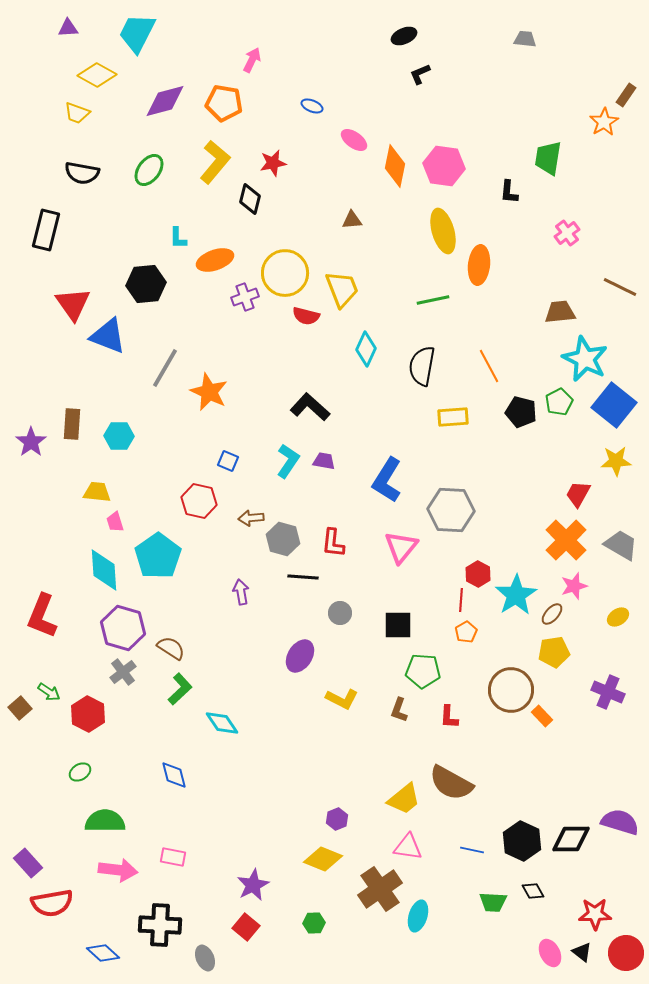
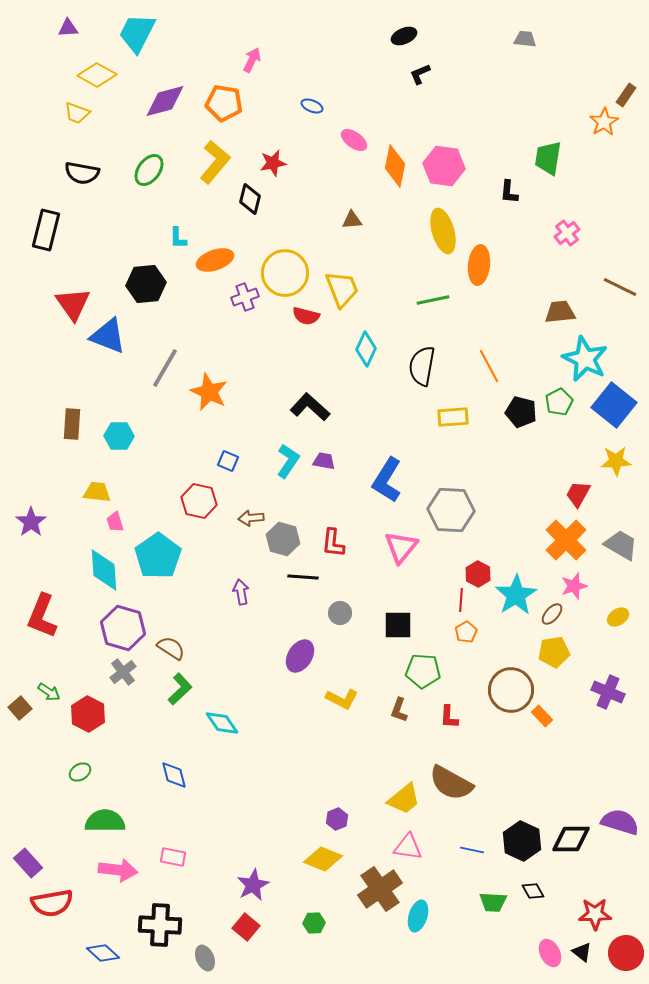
purple star at (31, 442): moved 80 px down
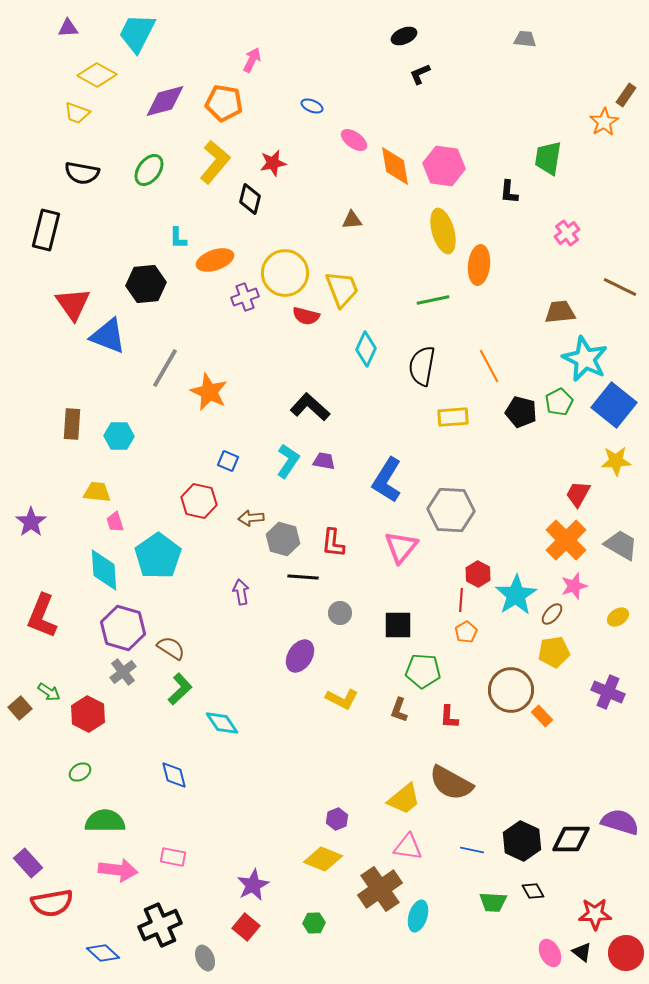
orange diamond at (395, 166): rotated 21 degrees counterclockwise
black cross at (160, 925): rotated 27 degrees counterclockwise
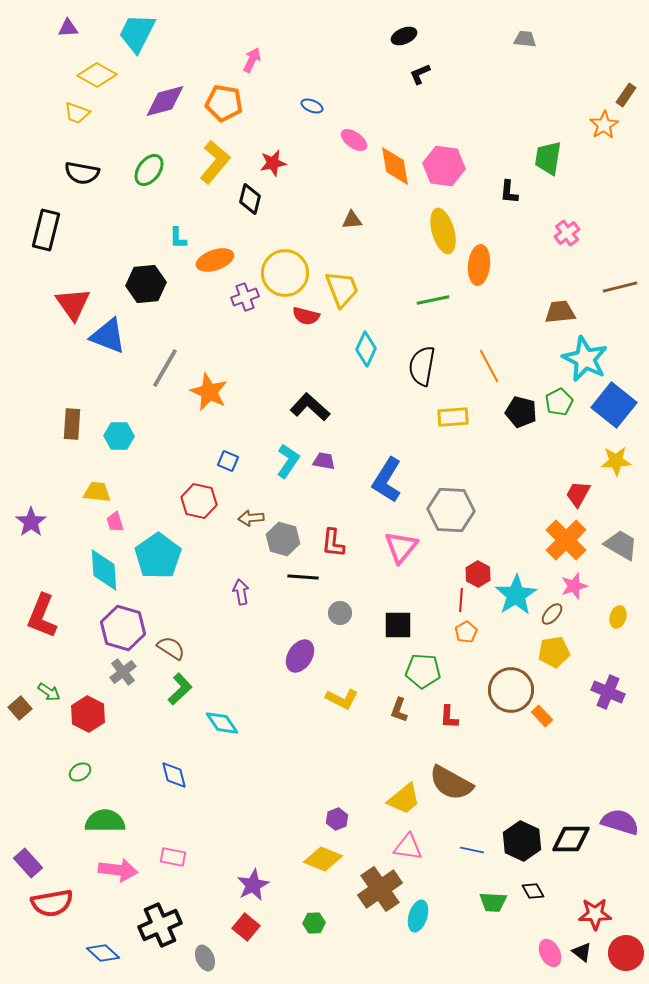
orange star at (604, 122): moved 3 px down
brown line at (620, 287): rotated 40 degrees counterclockwise
yellow ellipse at (618, 617): rotated 40 degrees counterclockwise
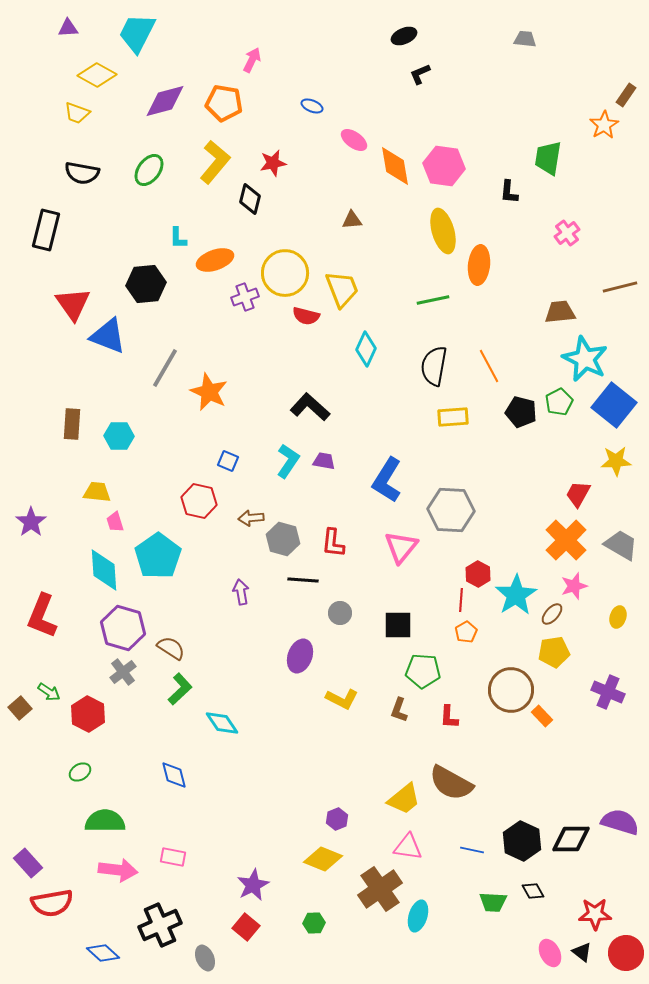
black semicircle at (422, 366): moved 12 px right
black line at (303, 577): moved 3 px down
purple ellipse at (300, 656): rotated 12 degrees counterclockwise
